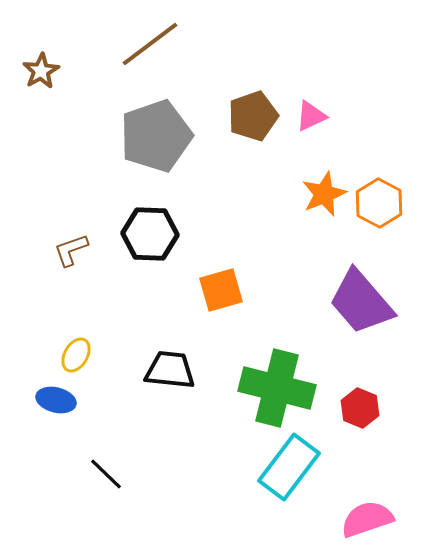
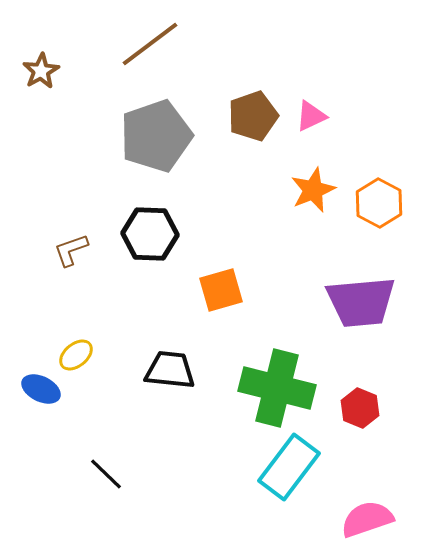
orange star: moved 11 px left, 4 px up
purple trapezoid: rotated 54 degrees counterclockwise
yellow ellipse: rotated 20 degrees clockwise
blue ellipse: moved 15 px left, 11 px up; rotated 12 degrees clockwise
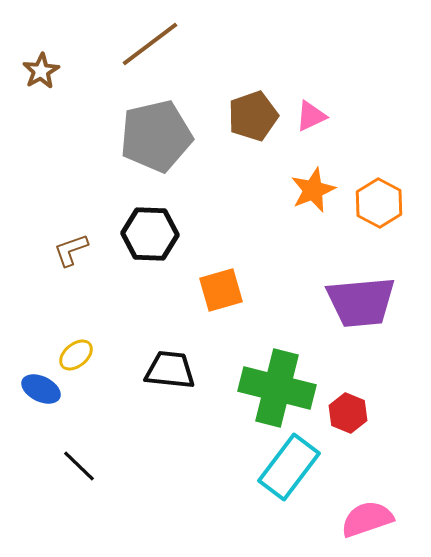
gray pentagon: rotated 6 degrees clockwise
red hexagon: moved 12 px left, 5 px down
black line: moved 27 px left, 8 px up
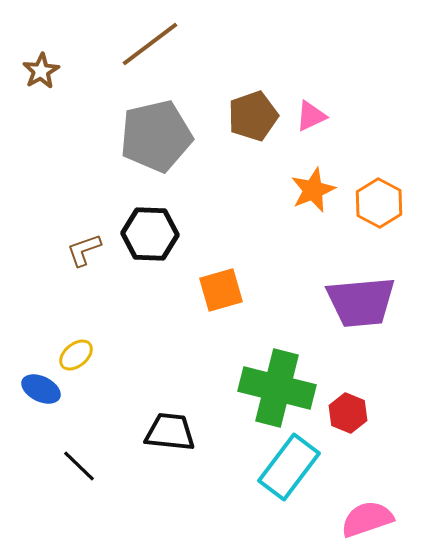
brown L-shape: moved 13 px right
black trapezoid: moved 62 px down
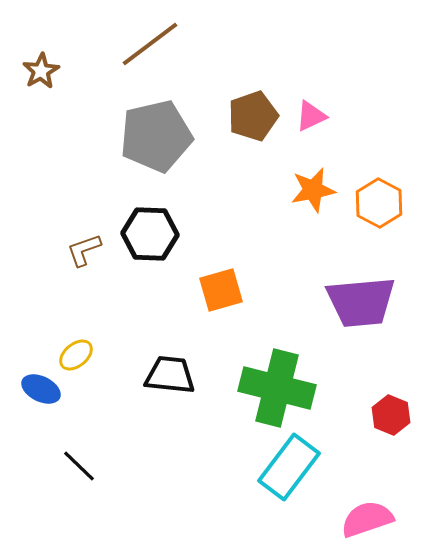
orange star: rotated 12 degrees clockwise
red hexagon: moved 43 px right, 2 px down
black trapezoid: moved 57 px up
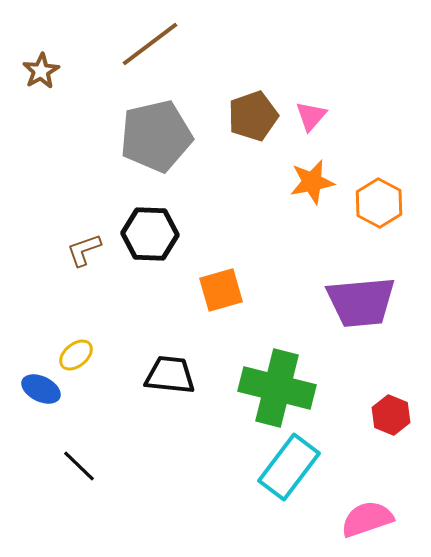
pink triangle: rotated 24 degrees counterclockwise
orange star: moved 1 px left, 8 px up
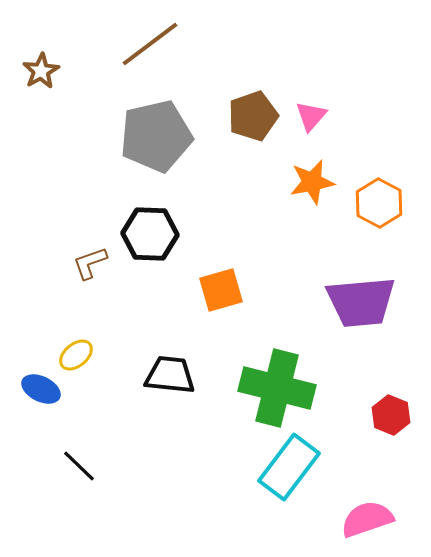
brown L-shape: moved 6 px right, 13 px down
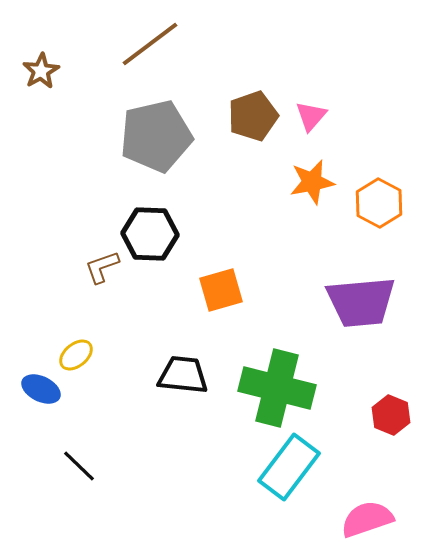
brown L-shape: moved 12 px right, 4 px down
black trapezoid: moved 13 px right
